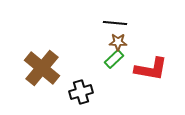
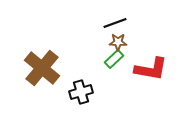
black line: rotated 25 degrees counterclockwise
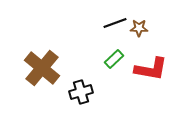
brown star: moved 21 px right, 14 px up
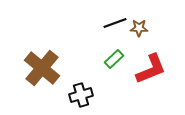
red L-shape: rotated 32 degrees counterclockwise
black cross: moved 3 px down
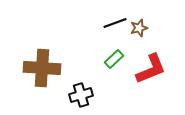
brown star: rotated 18 degrees counterclockwise
brown cross: rotated 36 degrees counterclockwise
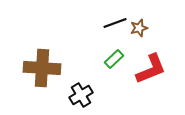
black cross: rotated 15 degrees counterclockwise
